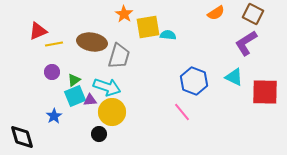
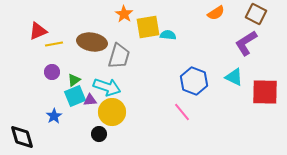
brown square: moved 3 px right
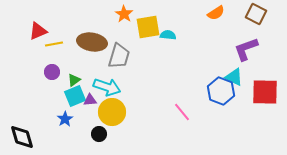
purple L-shape: moved 6 px down; rotated 12 degrees clockwise
blue hexagon: moved 27 px right, 10 px down
blue star: moved 11 px right, 3 px down
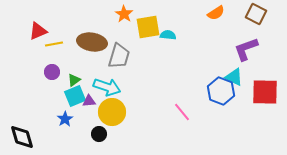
purple triangle: moved 1 px left, 1 px down
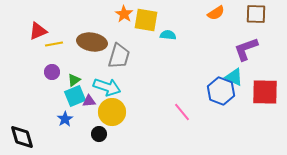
brown square: rotated 25 degrees counterclockwise
yellow square: moved 2 px left, 7 px up; rotated 20 degrees clockwise
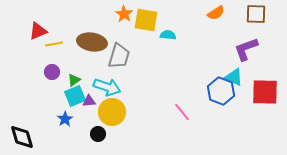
black circle: moved 1 px left
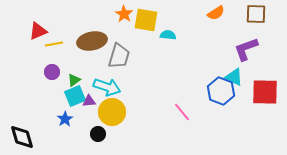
brown ellipse: moved 1 px up; rotated 20 degrees counterclockwise
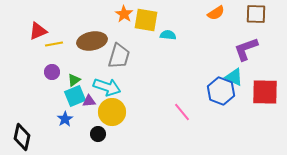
black diamond: rotated 28 degrees clockwise
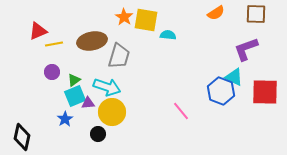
orange star: moved 3 px down
purple triangle: moved 1 px left, 2 px down
pink line: moved 1 px left, 1 px up
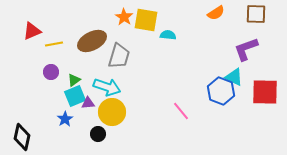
red triangle: moved 6 px left
brown ellipse: rotated 16 degrees counterclockwise
purple circle: moved 1 px left
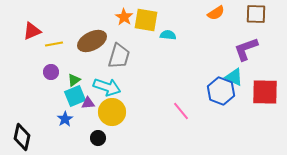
black circle: moved 4 px down
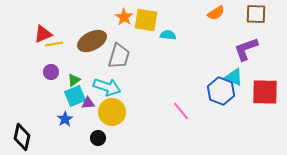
red triangle: moved 11 px right, 3 px down
